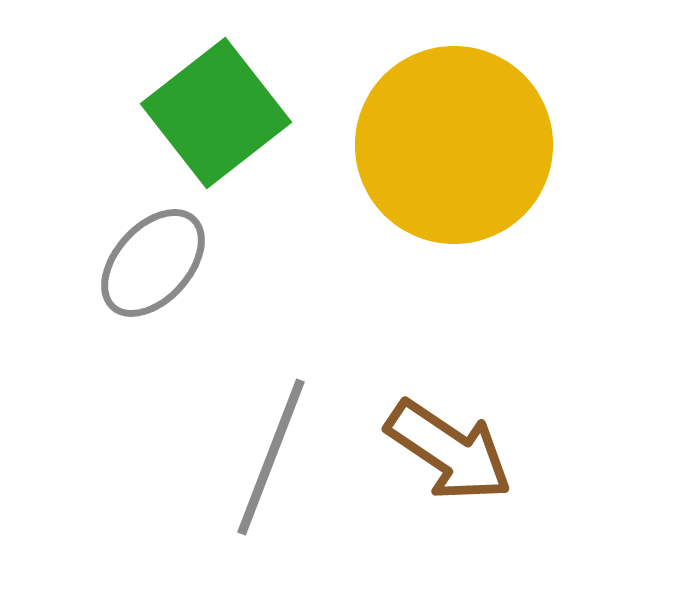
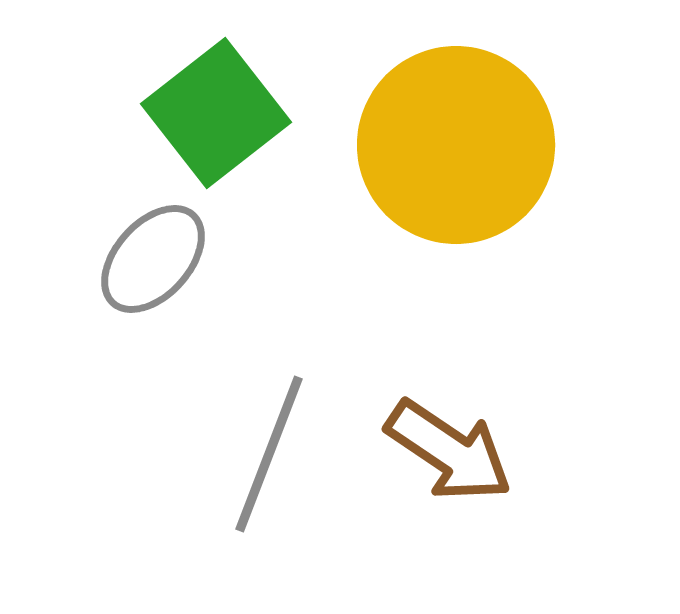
yellow circle: moved 2 px right
gray ellipse: moved 4 px up
gray line: moved 2 px left, 3 px up
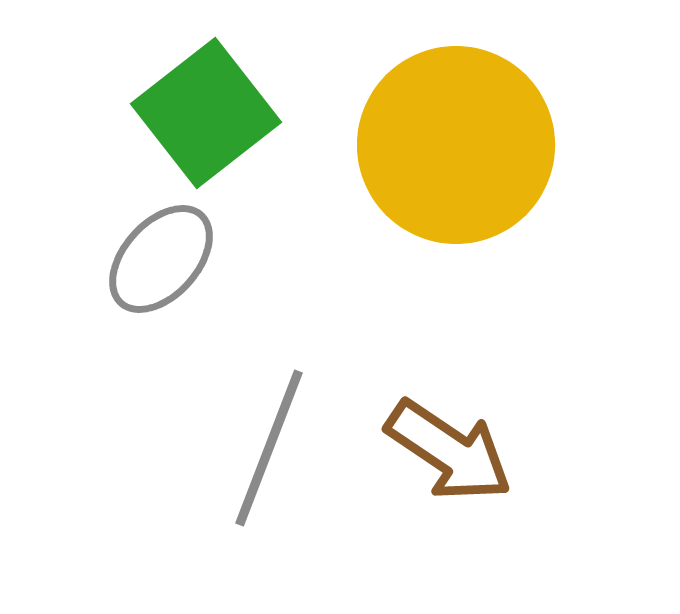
green square: moved 10 px left
gray ellipse: moved 8 px right
gray line: moved 6 px up
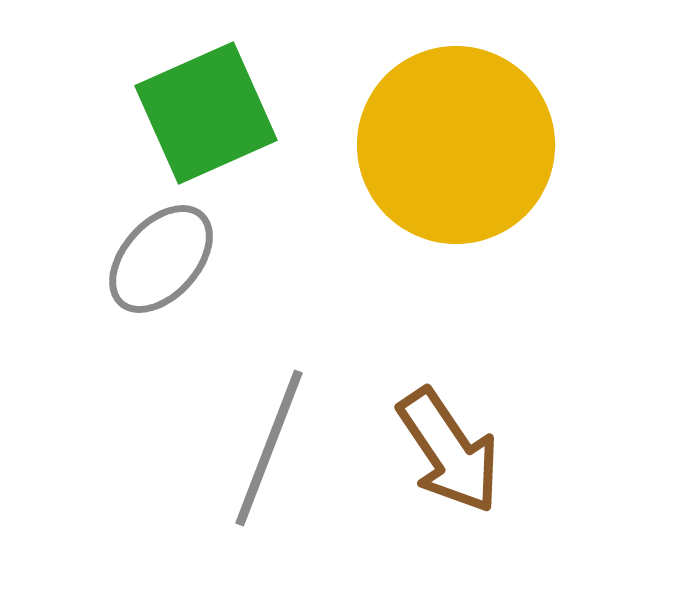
green square: rotated 14 degrees clockwise
brown arrow: rotated 22 degrees clockwise
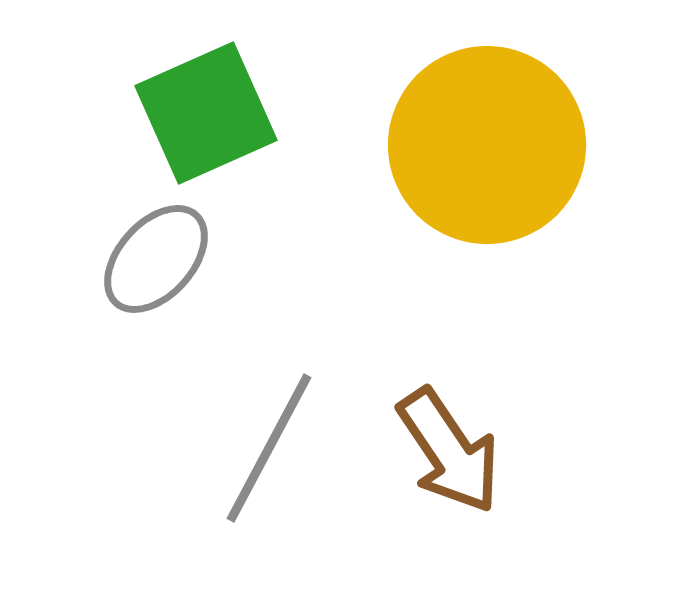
yellow circle: moved 31 px right
gray ellipse: moved 5 px left
gray line: rotated 7 degrees clockwise
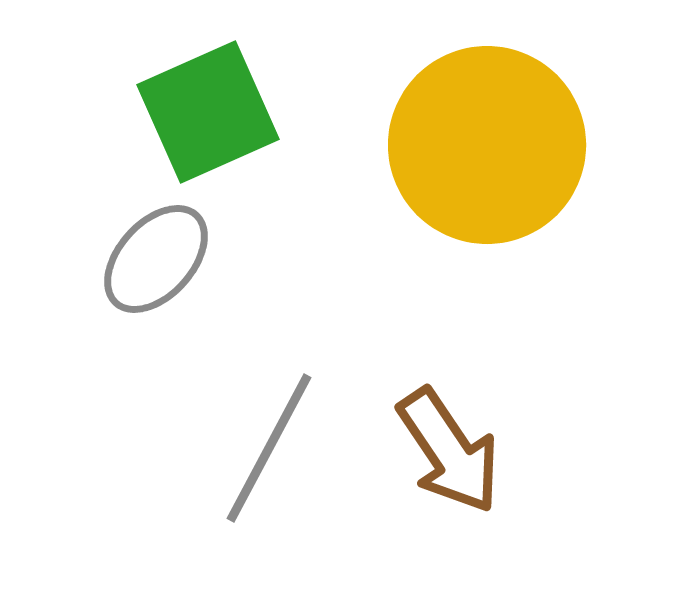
green square: moved 2 px right, 1 px up
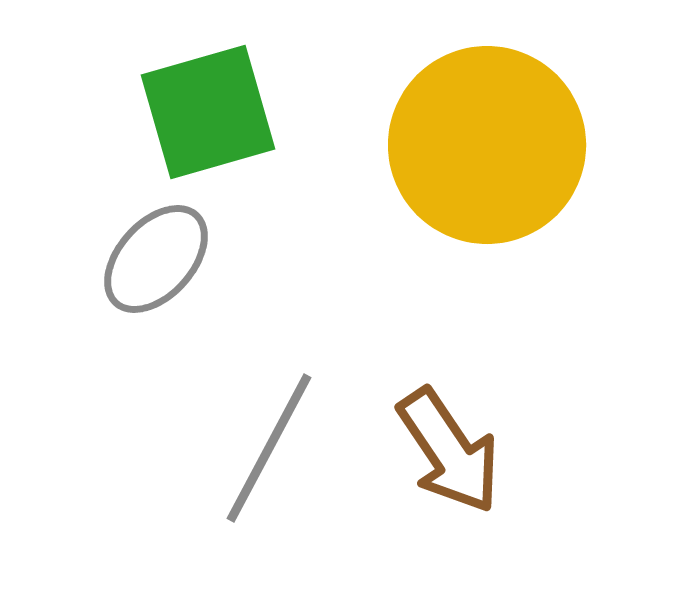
green square: rotated 8 degrees clockwise
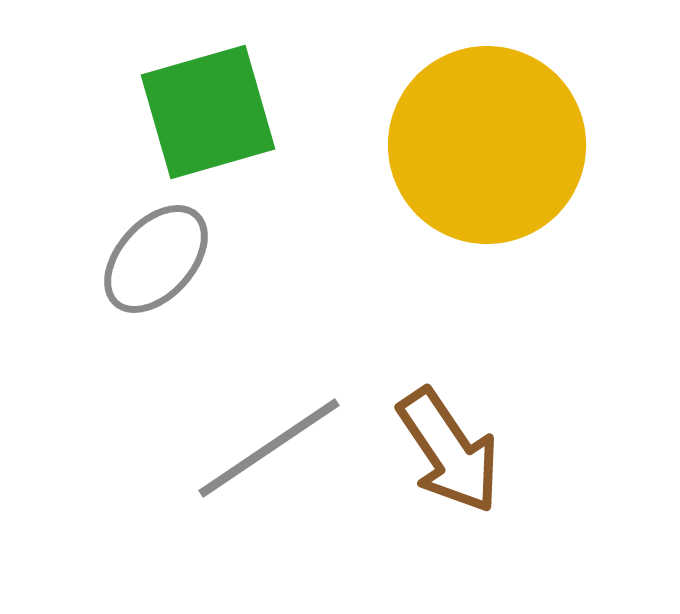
gray line: rotated 28 degrees clockwise
